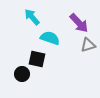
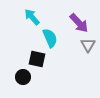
cyan semicircle: rotated 48 degrees clockwise
gray triangle: rotated 42 degrees counterclockwise
black circle: moved 1 px right, 3 px down
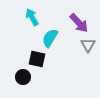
cyan arrow: rotated 12 degrees clockwise
cyan semicircle: rotated 126 degrees counterclockwise
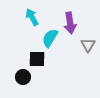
purple arrow: moved 9 px left; rotated 35 degrees clockwise
black square: rotated 12 degrees counterclockwise
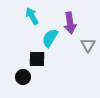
cyan arrow: moved 1 px up
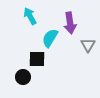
cyan arrow: moved 2 px left
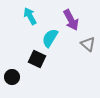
purple arrow: moved 1 px right, 3 px up; rotated 20 degrees counterclockwise
gray triangle: moved 1 px up; rotated 21 degrees counterclockwise
black square: rotated 24 degrees clockwise
black circle: moved 11 px left
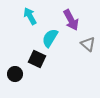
black circle: moved 3 px right, 3 px up
